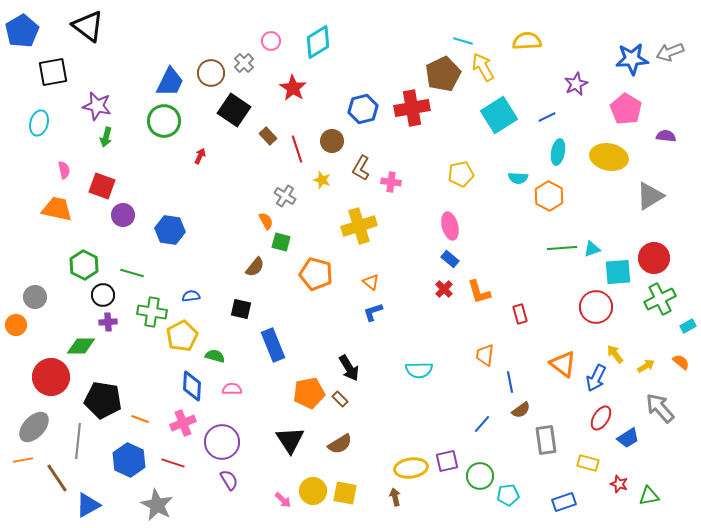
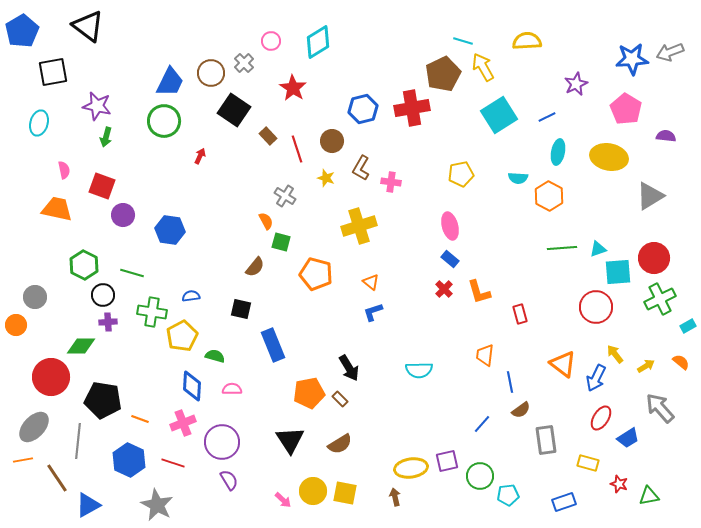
yellow star at (322, 180): moved 4 px right, 2 px up
cyan triangle at (592, 249): moved 6 px right
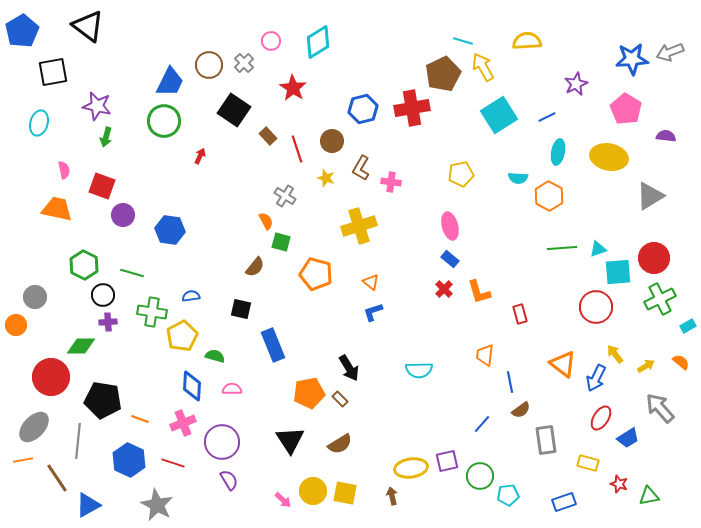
brown circle at (211, 73): moved 2 px left, 8 px up
brown arrow at (395, 497): moved 3 px left, 1 px up
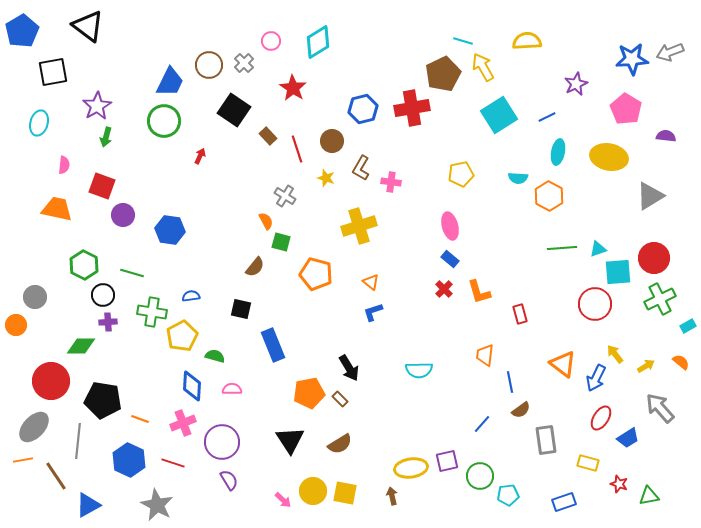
purple star at (97, 106): rotated 28 degrees clockwise
pink semicircle at (64, 170): moved 5 px up; rotated 18 degrees clockwise
red circle at (596, 307): moved 1 px left, 3 px up
red circle at (51, 377): moved 4 px down
brown line at (57, 478): moved 1 px left, 2 px up
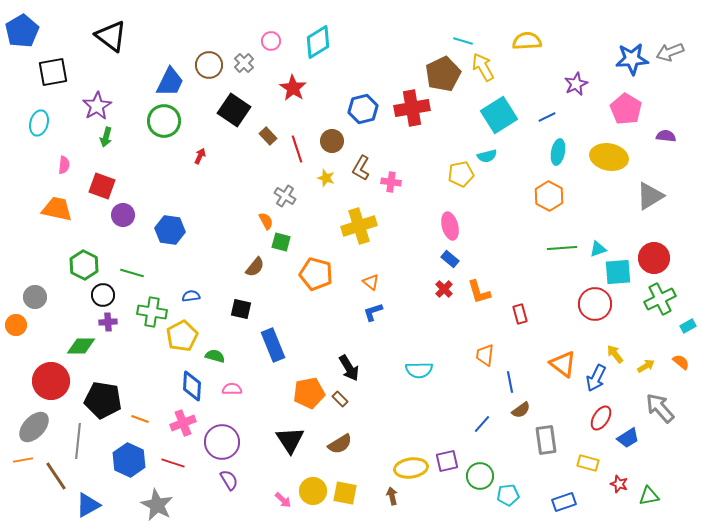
black triangle at (88, 26): moved 23 px right, 10 px down
cyan semicircle at (518, 178): moved 31 px left, 22 px up; rotated 18 degrees counterclockwise
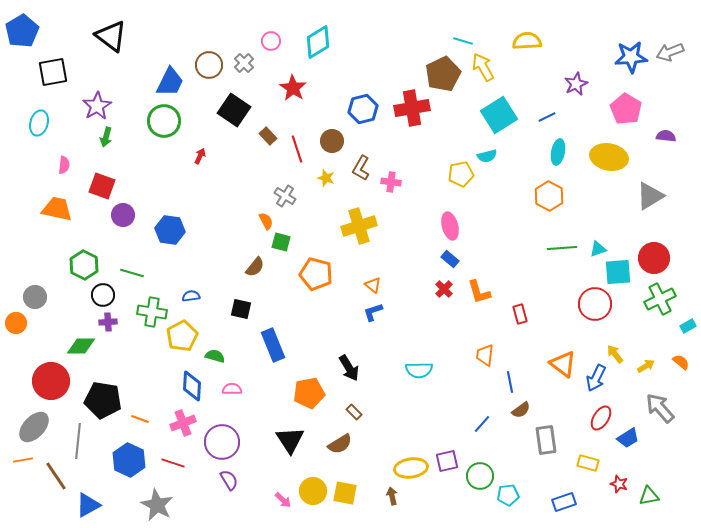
blue star at (632, 59): moved 1 px left, 2 px up
orange triangle at (371, 282): moved 2 px right, 3 px down
orange circle at (16, 325): moved 2 px up
brown rectangle at (340, 399): moved 14 px right, 13 px down
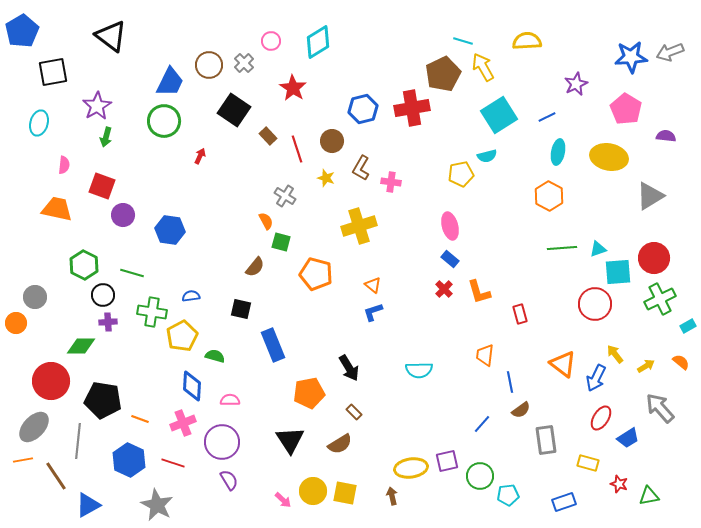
pink semicircle at (232, 389): moved 2 px left, 11 px down
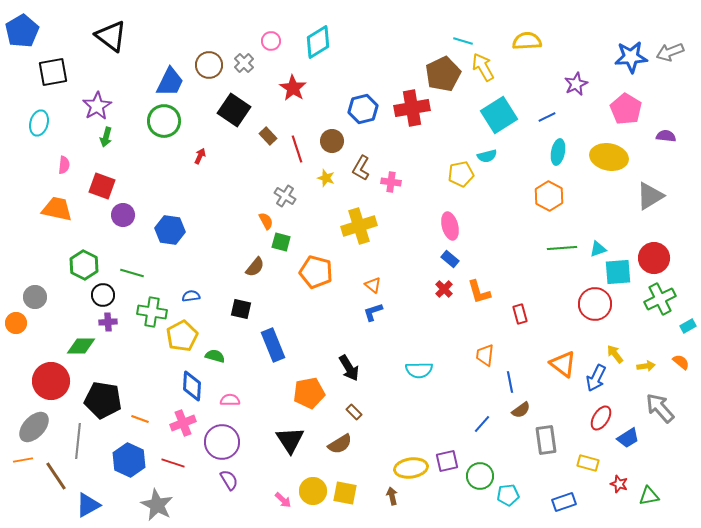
orange pentagon at (316, 274): moved 2 px up
yellow arrow at (646, 366): rotated 24 degrees clockwise
